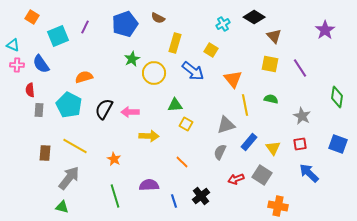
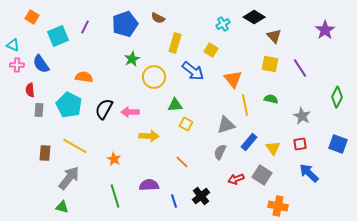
yellow circle at (154, 73): moved 4 px down
orange semicircle at (84, 77): rotated 24 degrees clockwise
green diamond at (337, 97): rotated 20 degrees clockwise
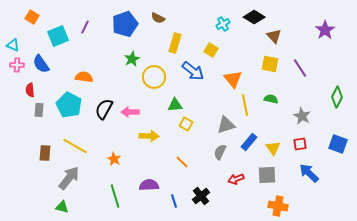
gray square at (262, 175): moved 5 px right; rotated 36 degrees counterclockwise
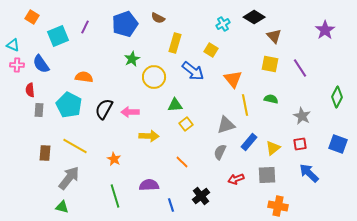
yellow square at (186, 124): rotated 24 degrees clockwise
yellow triangle at (273, 148): rotated 28 degrees clockwise
blue line at (174, 201): moved 3 px left, 4 px down
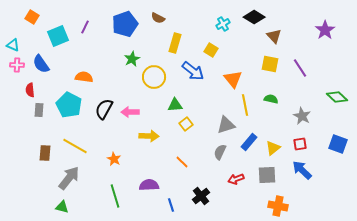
green diamond at (337, 97): rotated 75 degrees counterclockwise
blue arrow at (309, 173): moved 7 px left, 3 px up
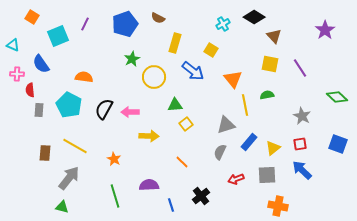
purple line at (85, 27): moved 3 px up
pink cross at (17, 65): moved 9 px down
green semicircle at (271, 99): moved 4 px left, 4 px up; rotated 24 degrees counterclockwise
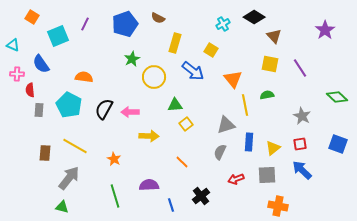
blue rectangle at (249, 142): rotated 36 degrees counterclockwise
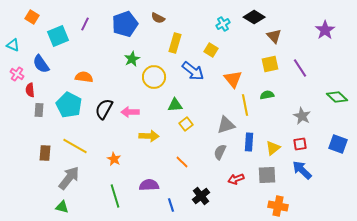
yellow square at (270, 64): rotated 24 degrees counterclockwise
pink cross at (17, 74): rotated 32 degrees clockwise
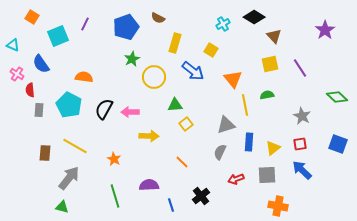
blue pentagon at (125, 24): moved 1 px right, 3 px down
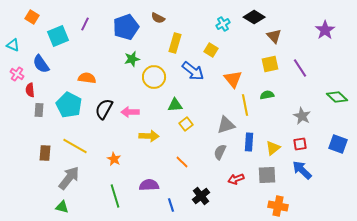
green star at (132, 59): rotated 14 degrees clockwise
orange semicircle at (84, 77): moved 3 px right, 1 px down
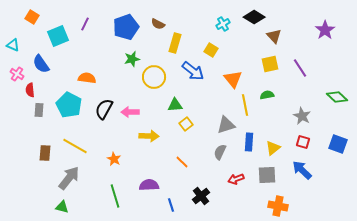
brown semicircle at (158, 18): moved 6 px down
red square at (300, 144): moved 3 px right, 2 px up; rotated 24 degrees clockwise
